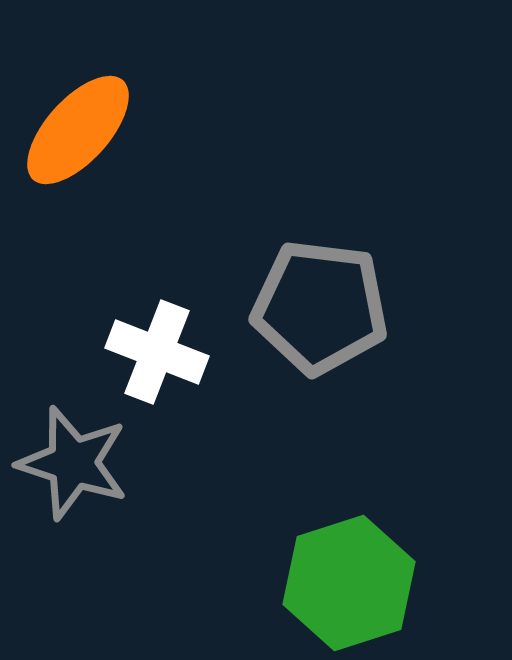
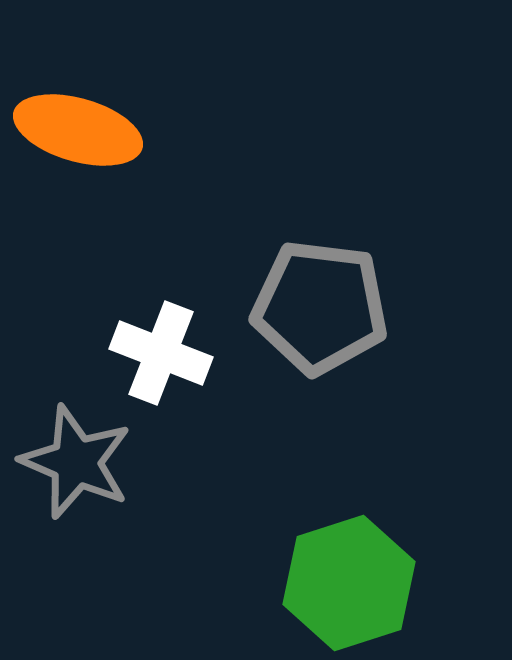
orange ellipse: rotated 64 degrees clockwise
white cross: moved 4 px right, 1 px down
gray star: moved 3 px right, 1 px up; rotated 5 degrees clockwise
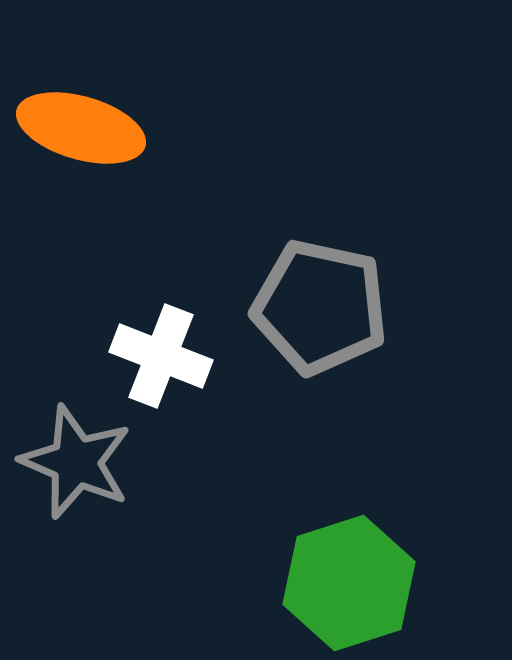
orange ellipse: moved 3 px right, 2 px up
gray pentagon: rotated 5 degrees clockwise
white cross: moved 3 px down
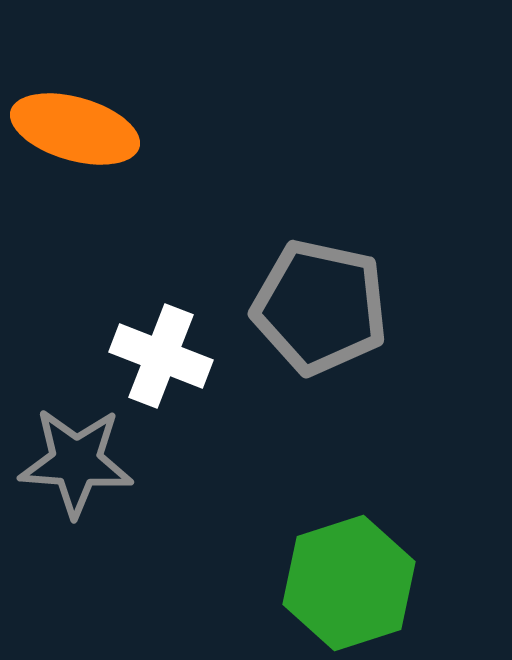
orange ellipse: moved 6 px left, 1 px down
gray star: rotated 19 degrees counterclockwise
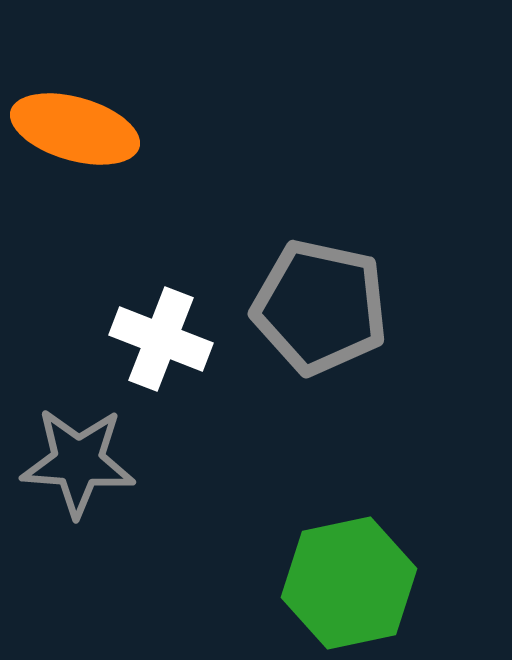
white cross: moved 17 px up
gray star: moved 2 px right
green hexagon: rotated 6 degrees clockwise
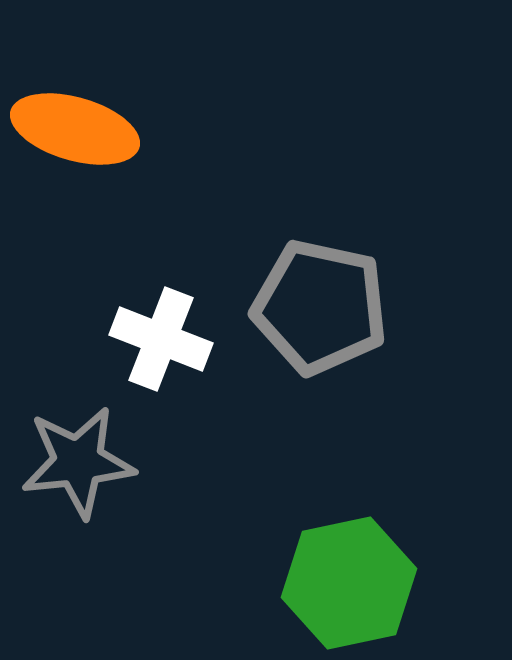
gray star: rotated 10 degrees counterclockwise
